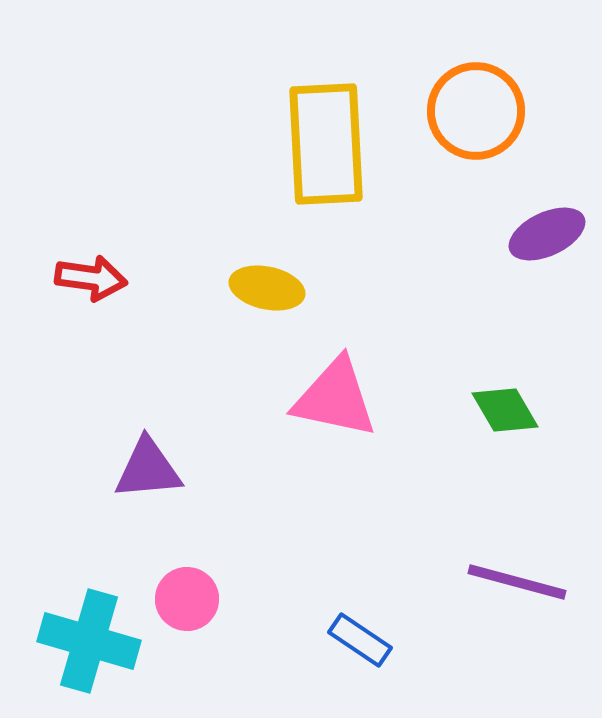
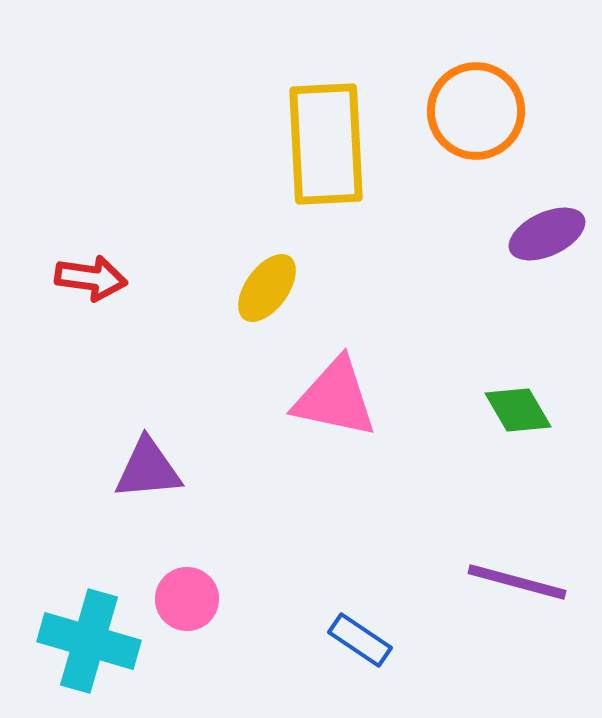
yellow ellipse: rotated 66 degrees counterclockwise
green diamond: moved 13 px right
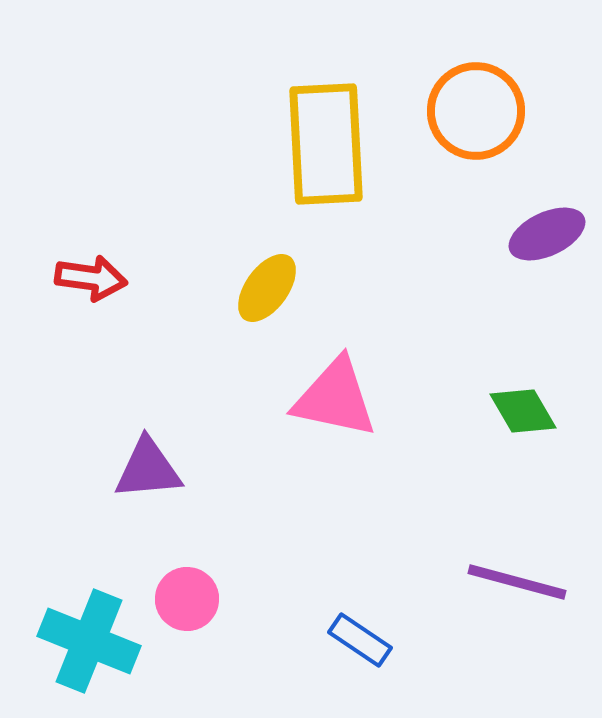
green diamond: moved 5 px right, 1 px down
cyan cross: rotated 6 degrees clockwise
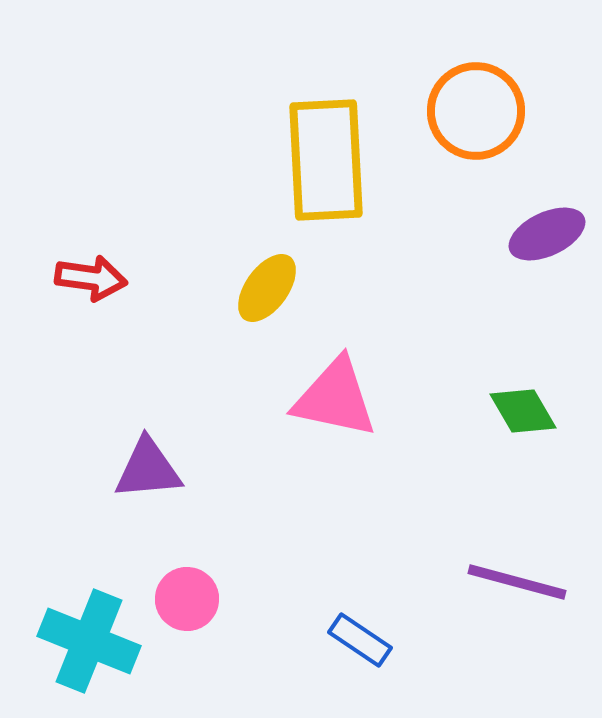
yellow rectangle: moved 16 px down
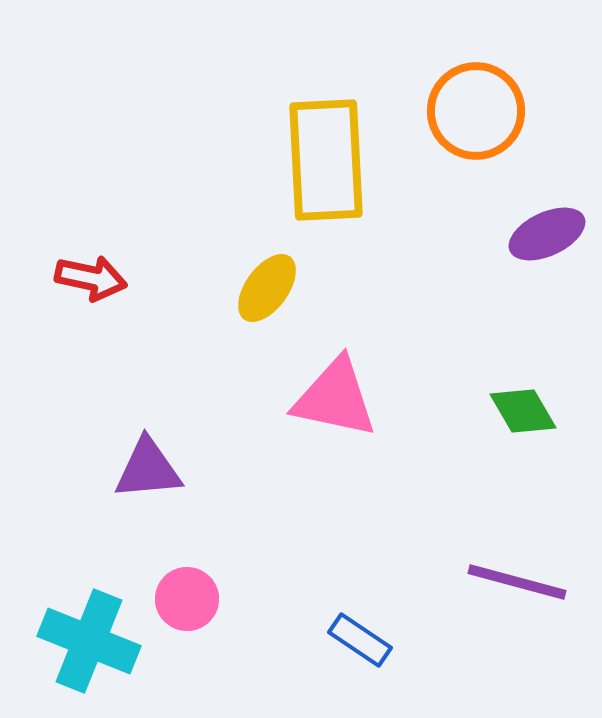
red arrow: rotated 4 degrees clockwise
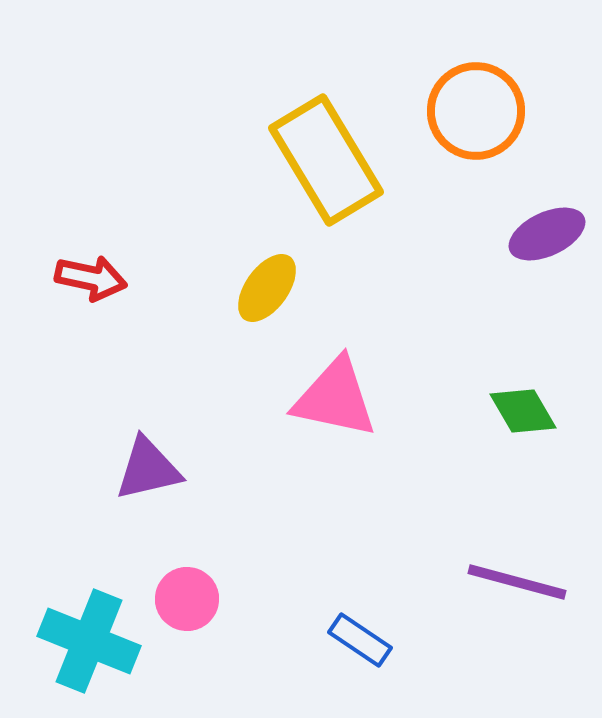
yellow rectangle: rotated 28 degrees counterclockwise
purple triangle: rotated 8 degrees counterclockwise
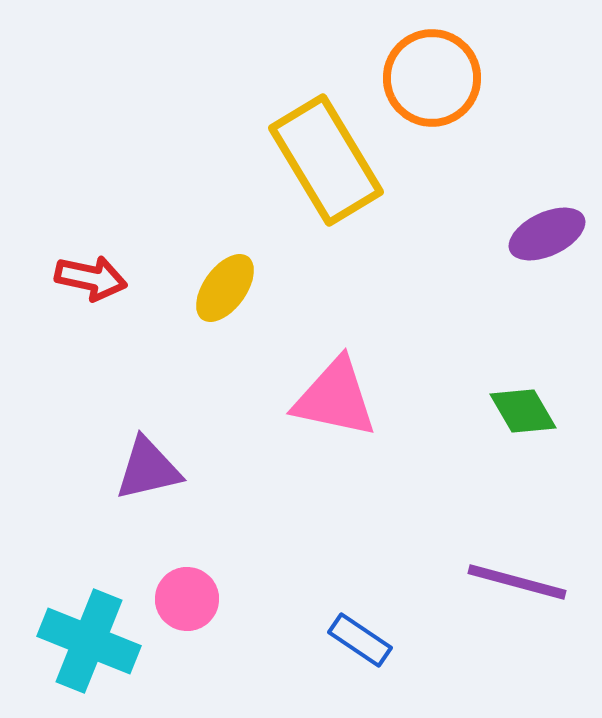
orange circle: moved 44 px left, 33 px up
yellow ellipse: moved 42 px left
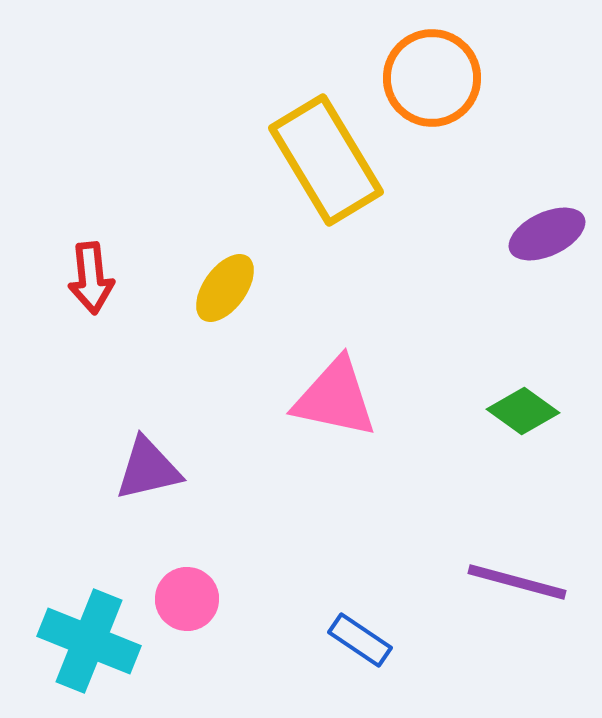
red arrow: rotated 72 degrees clockwise
green diamond: rotated 24 degrees counterclockwise
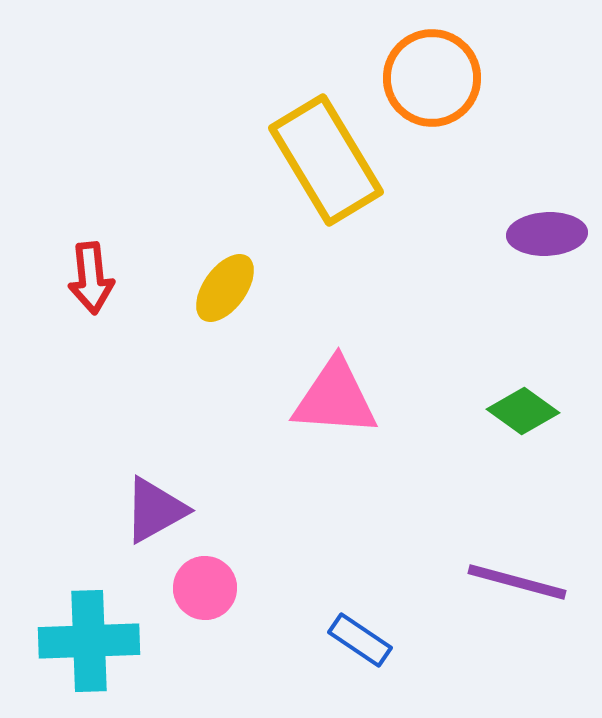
purple ellipse: rotated 22 degrees clockwise
pink triangle: rotated 8 degrees counterclockwise
purple triangle: moved 7 px right, 41 px down; rotated 16 degrees counterclockwise
pink circle: moved 18 px right, 11 px up
cyan cross: rotated 24 degrees counterclockwise
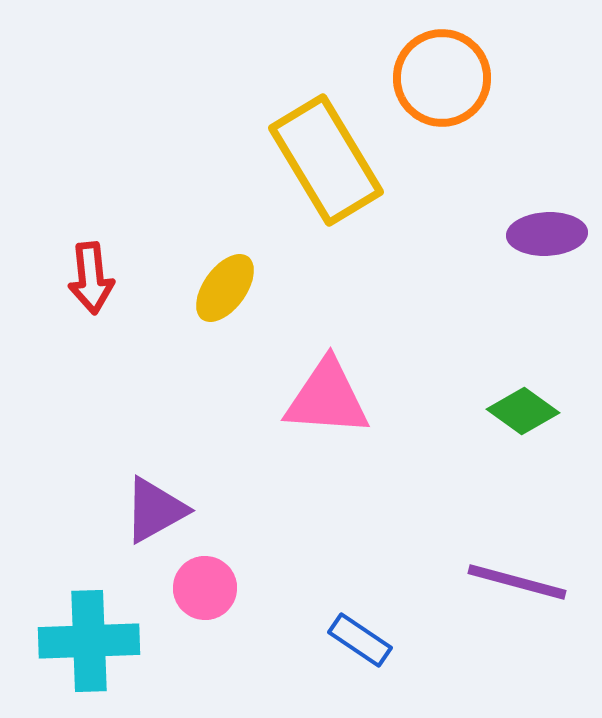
orange circle: moved 10 px right
pink triangle: moved 8 px left
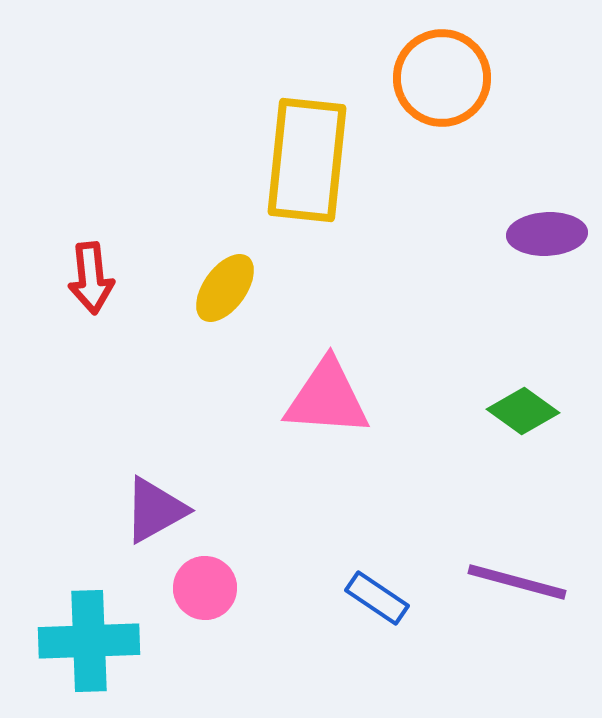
yellow rectangle: moved 19 px left; rotated 37 degrees clockwise
blue rectangle: moved 17 px right, 42 px up
